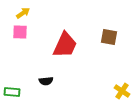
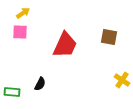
black semicircle: moved 6 px left, 3 px down; rotated 56 degrees counterclockwise
yellow cross: moved 11 px up
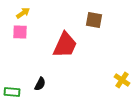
brown square: moved 15 px left, 17 px up
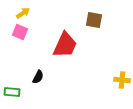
pink square: rotated 21 degrees clockwise
yellow cross: rotated 28 degrees counterclockwise
black semicircle: moved 2 px left, 7 px up
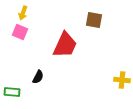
yellow arrow: rotated 144 degrees clockwise
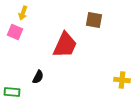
pink square: moved 5 px left
